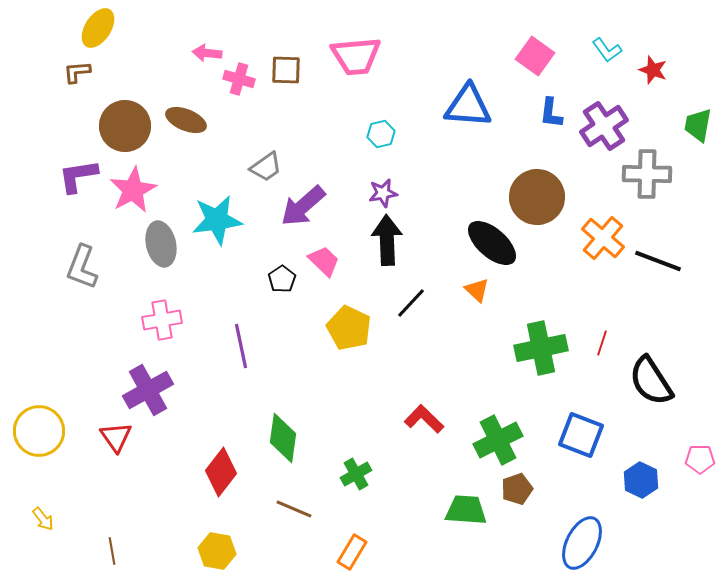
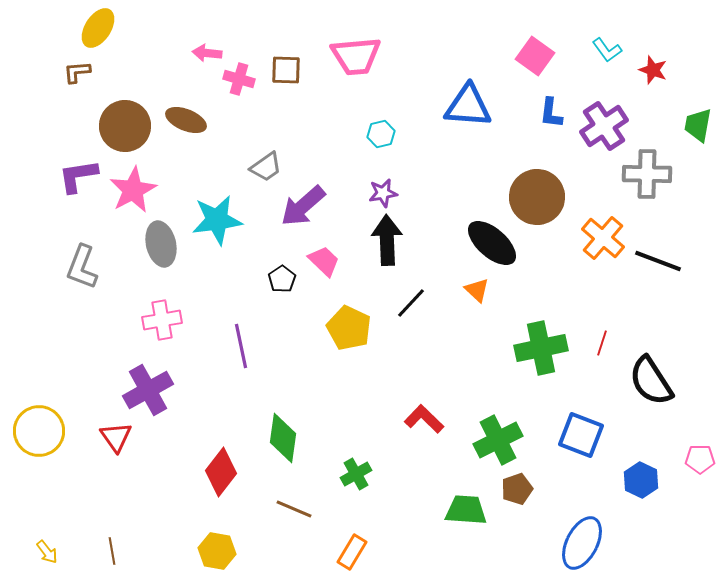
yellow arrow at (43, 519): moved 4 px right, 33 px down
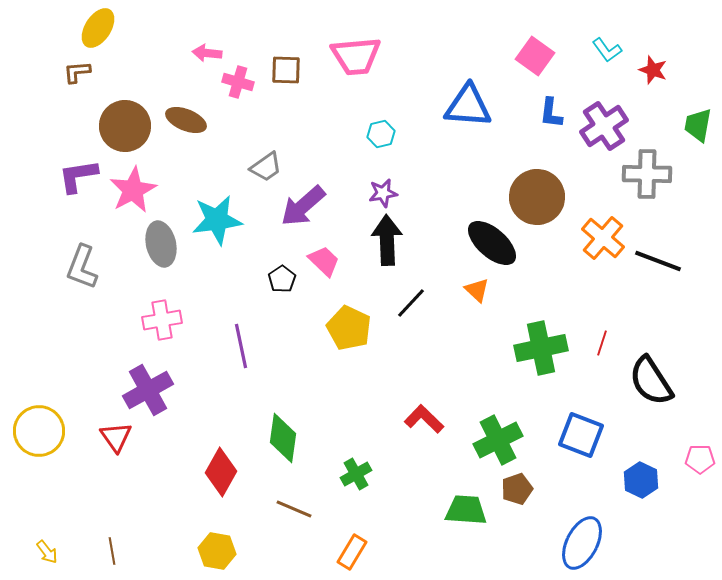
pink cross at (239, 79): moved 1 px left, 3 px down
red diamond at (221, 472): rotated 9 degrees counterclockwise
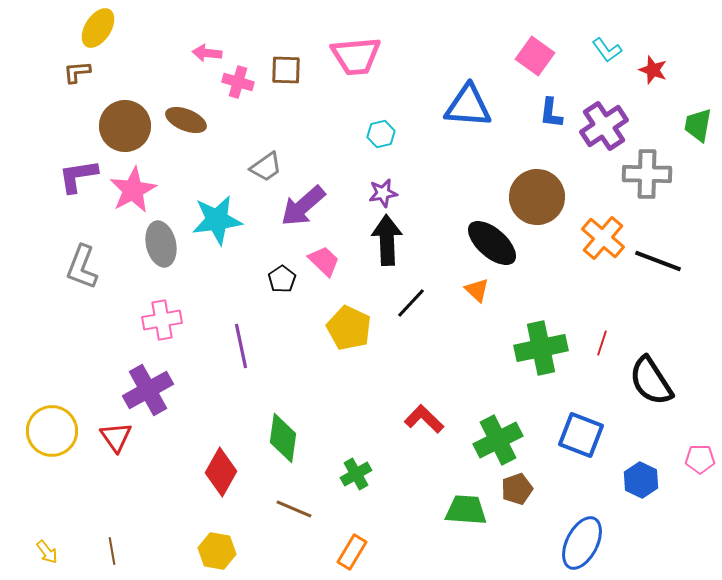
yellow circle at (39, 431): moved 13 px right
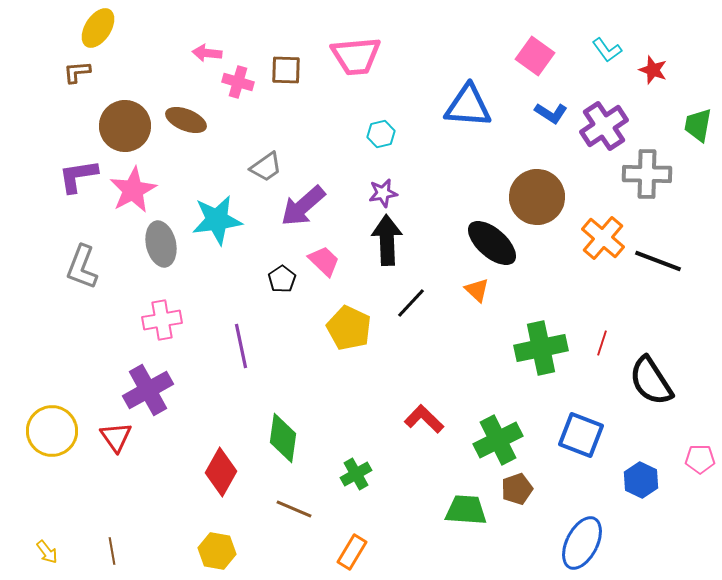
blue L-shape at (551, 113): rotated 64 degrees counterclockwise
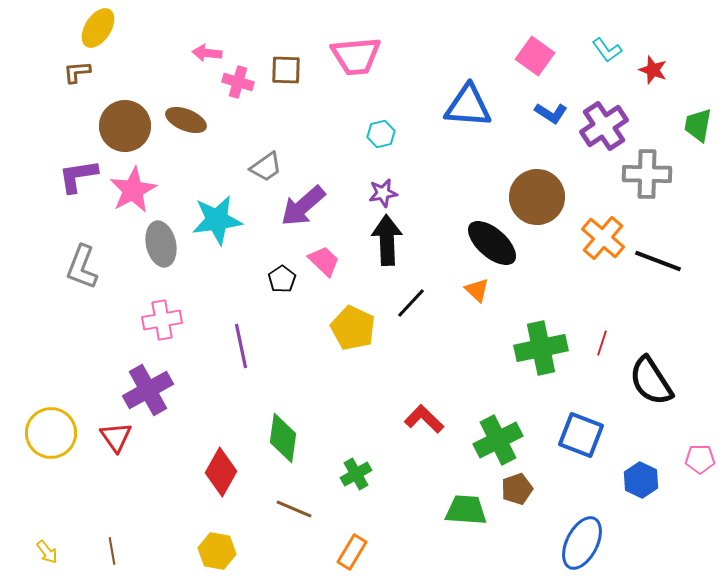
yellow pentagon at (349, 328): moved 4 px right
yellow circle at (52, 431): moved 1 px left, 2 px down
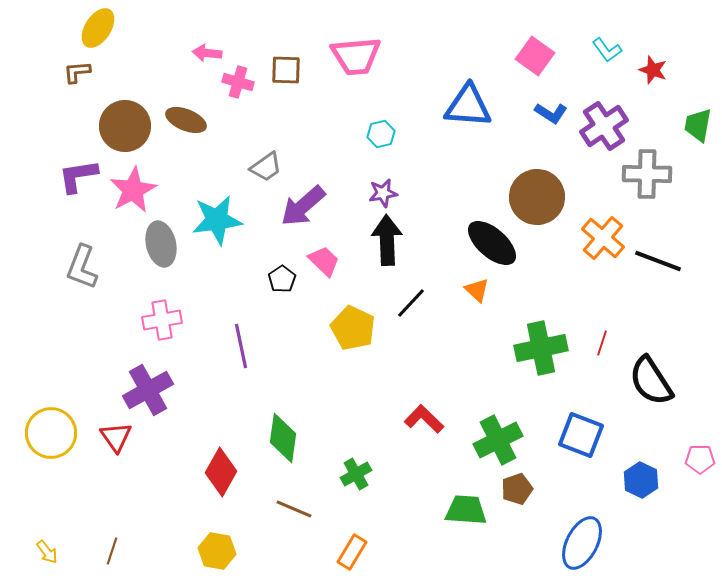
brown line at (112, 551): rotated 28 degrees clockwise
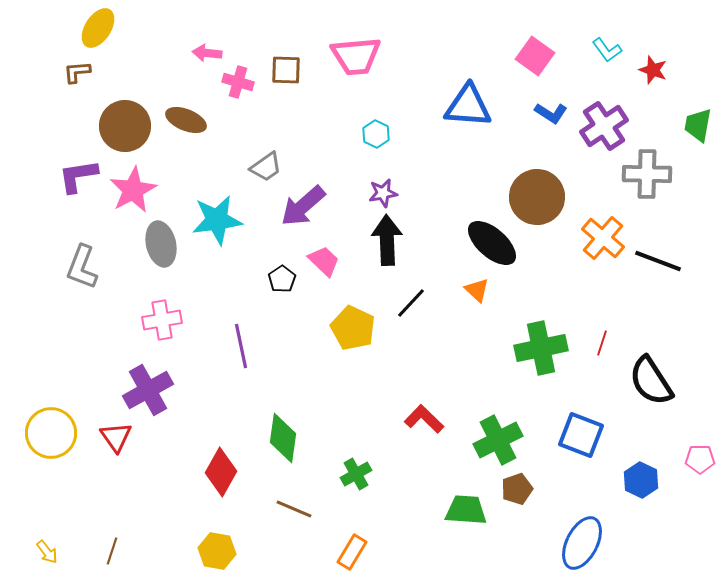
cyan hexagon at (381, 134): moved 5 px left; rotated 20 degrees counterclockwise
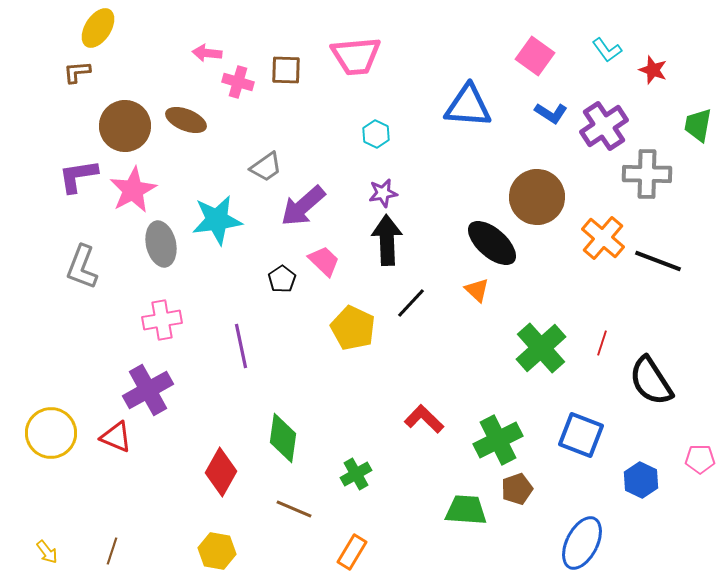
green cross at (541, 348): rotated 30 degrees counterclockwise
red triangle at (116, 437): rotated 32 degrees counterclockwise
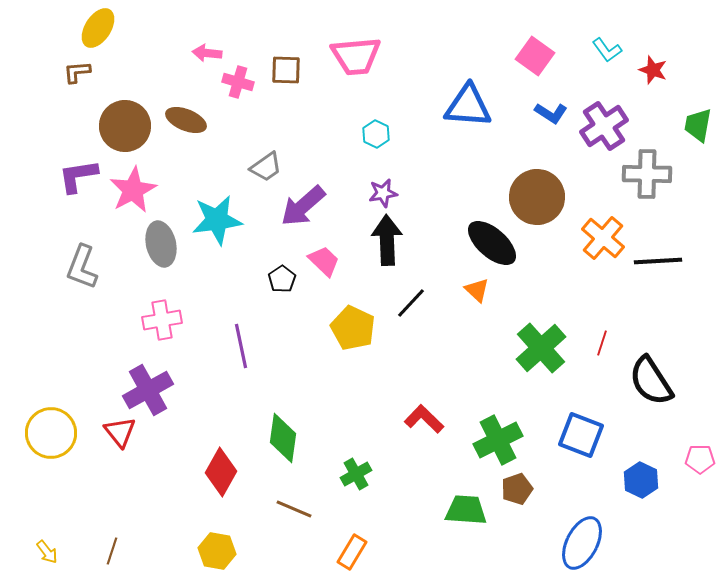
black line at (658, 261): rotated 24 degrees counterclockwise
red triangle at (116, 437): moved 4 px right, 5 px up; rotated 28 degrees clockwise
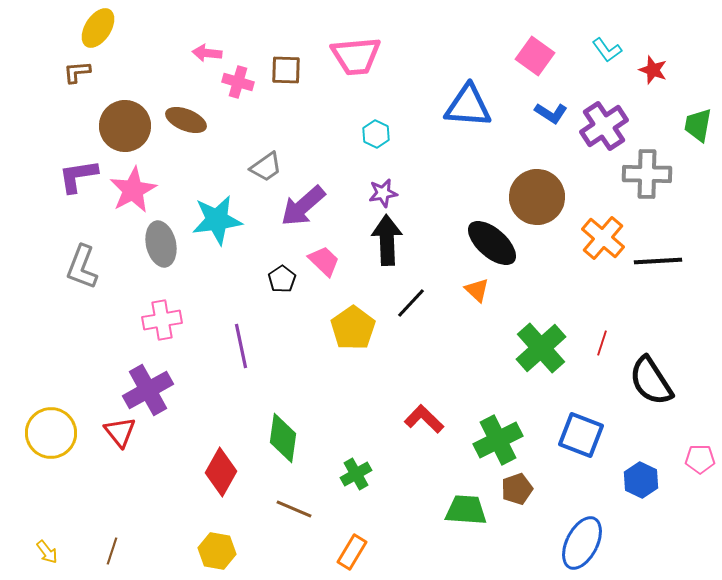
yellow pentagon at (353, 328): rotated 12 degrees clockwise
